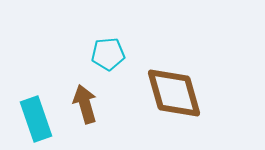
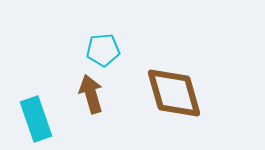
cyan pentagon: moved 5 px left, 4 px up
brown arrow: moved 6 px right, 10 px up
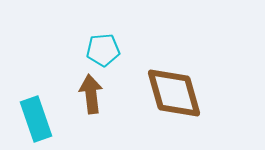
brown arrow: rotated 9 degrees clockwise
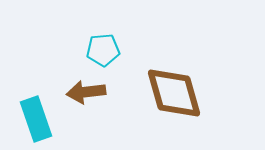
brown arrow: moved 5 px left, 2 px up; rotated 90 degrees counterclockwise
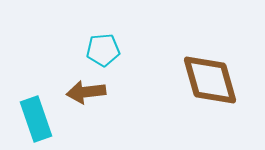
brown diamond: moved 36 px right, 13 px up
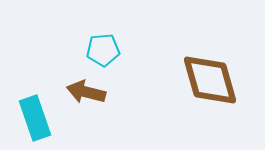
brown arrow: rotated 21 degrees clockwise
cyan rectangle: moved 1 px left, 1 px up
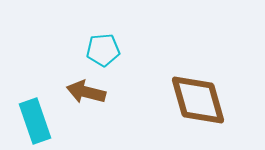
brown diamond: moved 12 px left, 20 px down
cyan rectangle: moved 3 px down
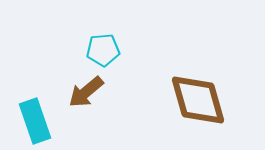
brown arrow: rotated 54 degrees counterclockwise
